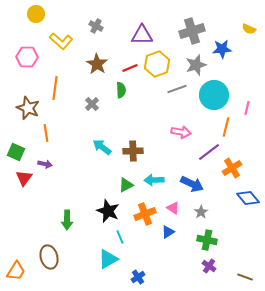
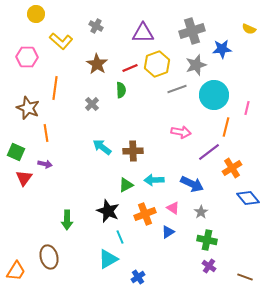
purple triangle at (142, 35): moved 1 px right, 2 px up
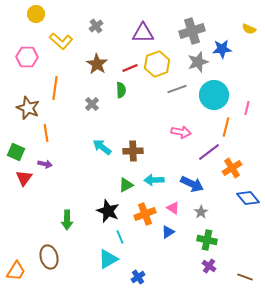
gray cross at (96, 26): rotated 24 degrees clockwise
gray star at (196, 65): moved 2 px right, 3 px up
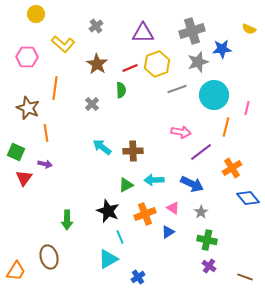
yellow L-shape at (61, 41): moved 2 px right, 3 px down
purple line at (209, 152): moved 8 px left
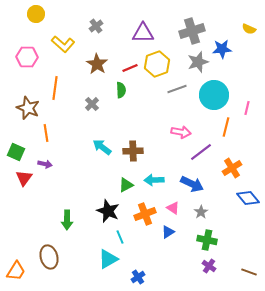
brown line at (245, 277): moved 4 px right, 5 px up
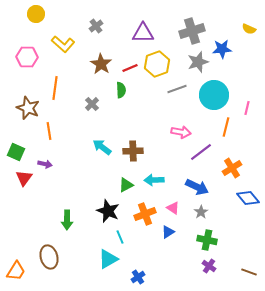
brown star at (97, 64): moved 4 px right
orange line at (46, 133): moved 3 px right, 2 px up
blue arrow at (192, 184): moved 5 px right, 3 px down
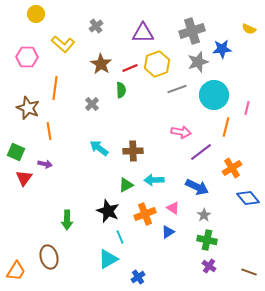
cyan arrow at (102, 147): moved 3 px left, 1 px down
gray star at (201, 212): moved 3 px right, 3 px down
